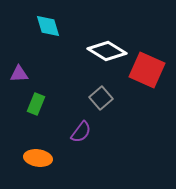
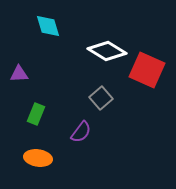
green rectangle: moved 10 px down
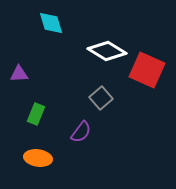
cyan diamond: moved 3 px right, 3 px up
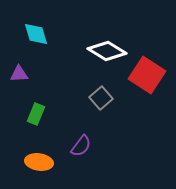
cyan diamond: moved 15 px left, 11 px down
red square: moved 5 px down; rotated 9 degrees clockwise
purple semicircle: moved 14 px down
orange ellipse: moved 1 px right, 4 px down
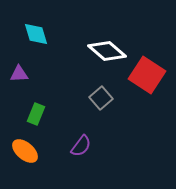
white diamond: rotated 9 degrees clockwise
orange ellipse: moved 14 px left, 11 px up; rotated 32 degrees clockwise
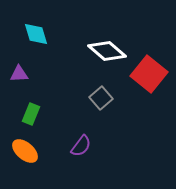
red square: moved 2 px right, 1 px up; rotated 6 degrees clockwise
green rectangle: moved 5 px left
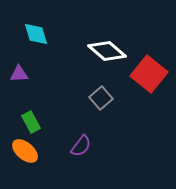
green rectangle: moved 8 px down; rotated 50 degrees counterclockwise
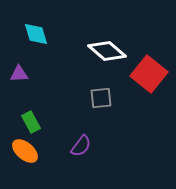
gray square: rotated 35 degrees clockwise
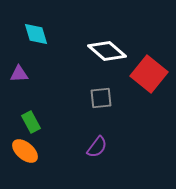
purple semicircle: moved 16 px right, 1 px down
